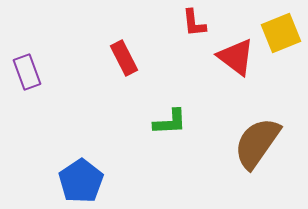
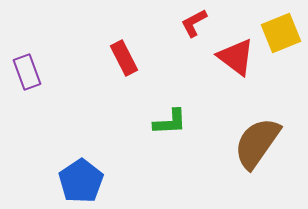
red L-shape: rotated 68 degrees clockwise
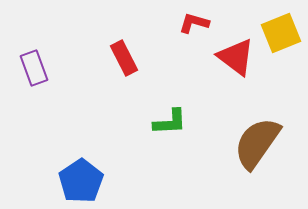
red L-shape: rotated 44 degrees clockwise
purple rectangle: moved 7 px right, 4 px up
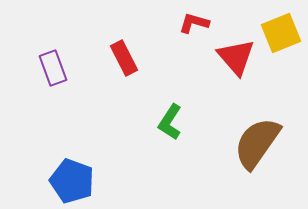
red triangle: rotated 12 degrees clockwise
purple rectangle: moved 19 px right
green L-shape: rotated 126 degrees clockwise
blue pentagon: moved 9 px left; rotated 18 degrees counterclockwise
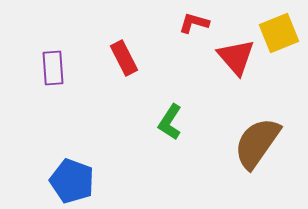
yellow square: moved 2 px left
purple rectangle: rotated 16 degrees clockwise
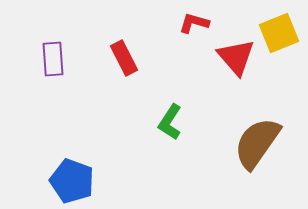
purple rectangle: moved 9 px up
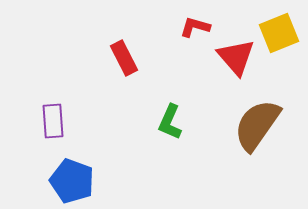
red L-shape: moved 1 px right, 4 px down
purple rectangle: moved 62 px down
green L-shape: rotated 9 degrees counterclockwise
brown semicircle: moved 18 px up
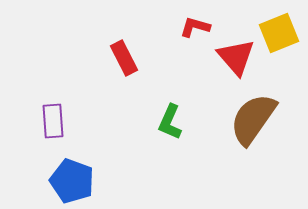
brown semicircle: moved 4 px left, 6 px up
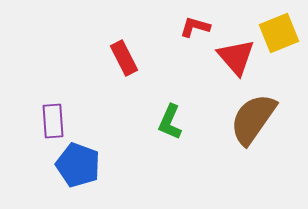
blue pentagon: moved 6 px right, 16 px up
